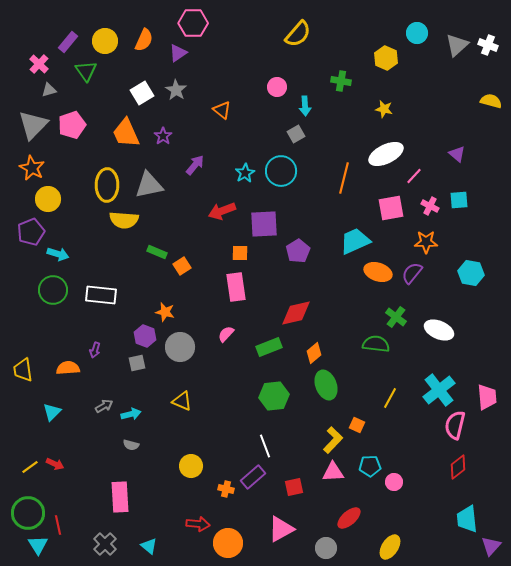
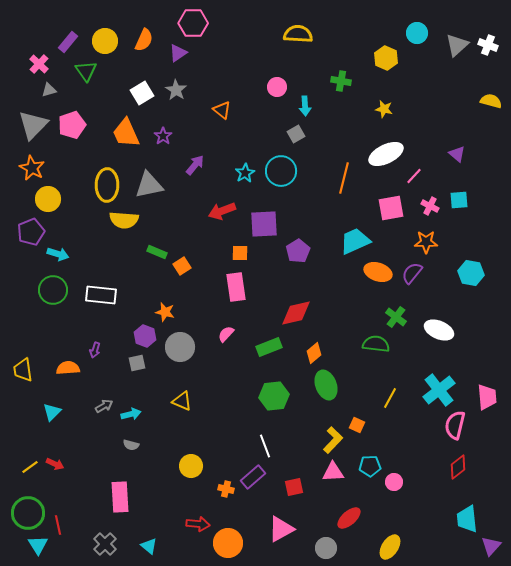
yellow semicircle at (298, 34): rotated 128 degrees counterclockwise
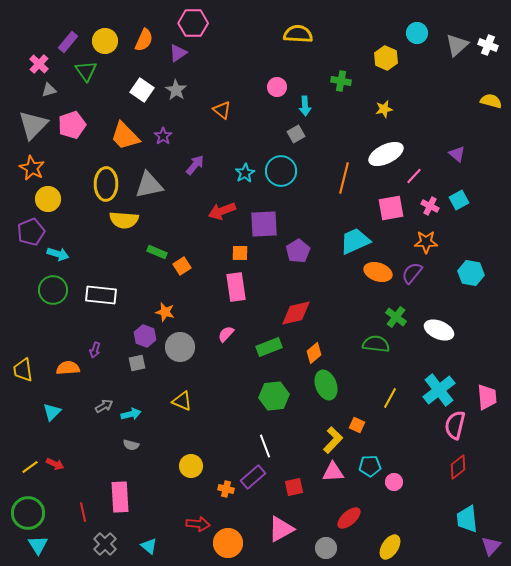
white square at (142, 93): moved 3 px up; rotated 25 degrees counterclockwise
yellow star at (384, 109): rotated 24 degrees counterclockwise
orange trapezoid at (126, 133): moved 1 px left, 3 px down; rotated 20 degrees counterclockwise
yellow ellipse at (107, 185): moved 1 px left, 1 px up
cyan square at (459, 200): rotated 24 degrees counterclockwise
red line at (58, 525): moved 25 px right, 13 px up
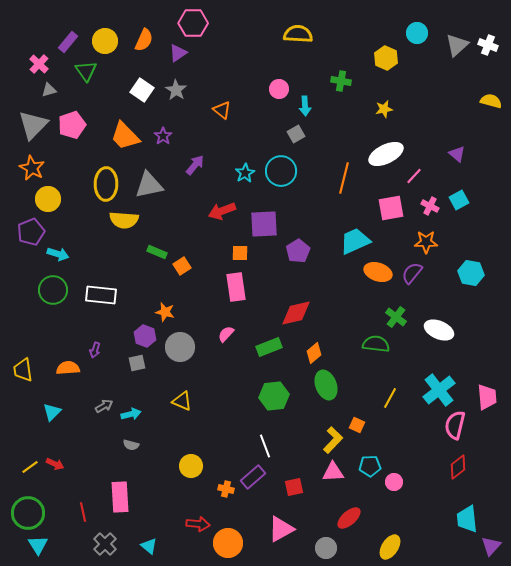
pink circle at (277, 87): moved 2 px right, 2 px down
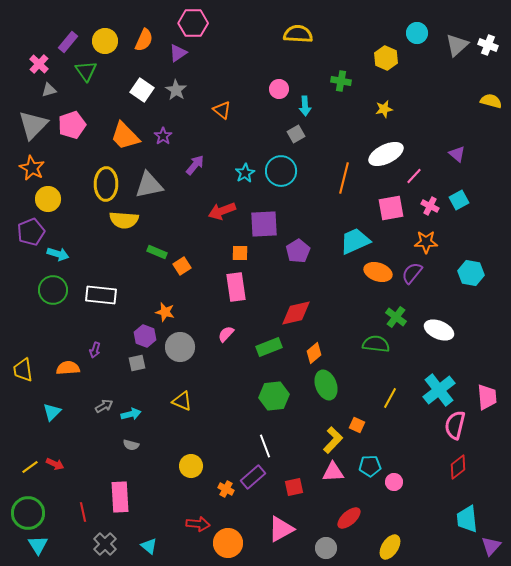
orange cross at (226, 489): rotated 14 degrees clockwise
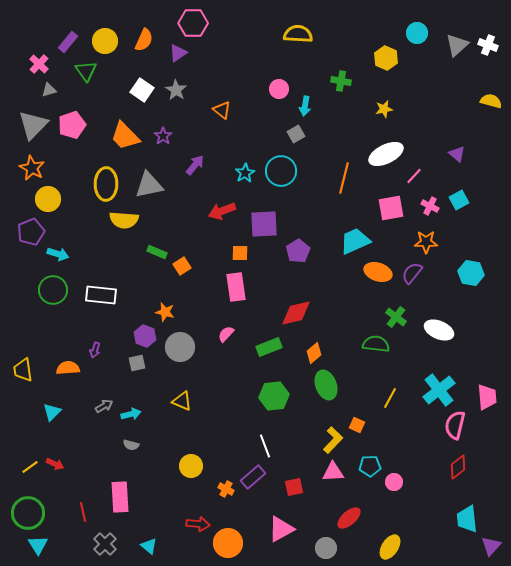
cyan arrow at (305, 106): rotated 12 degrees clockwise
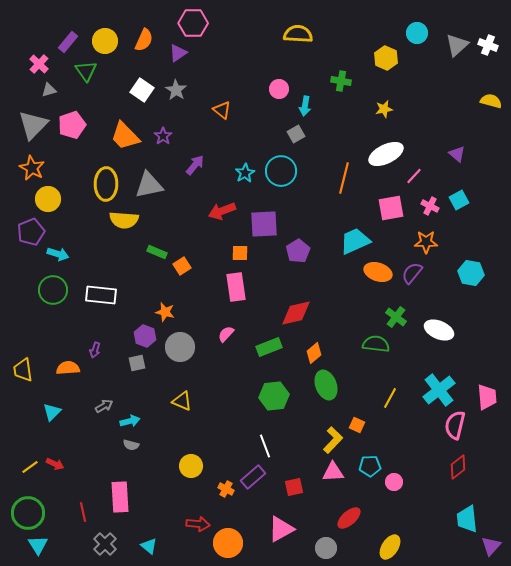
cyan arrow at (131, 414): moved 1 px left, 7 px down
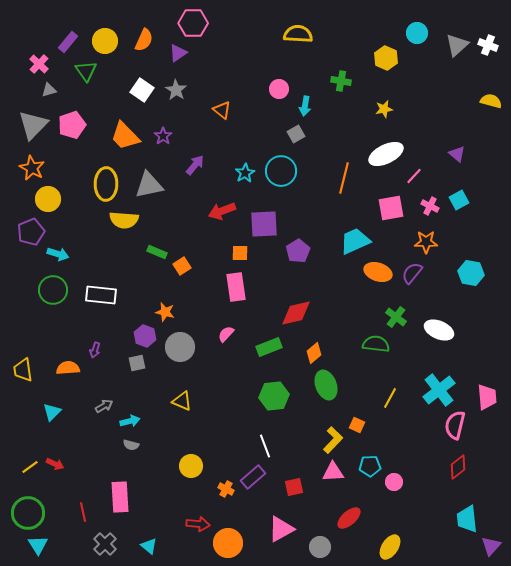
gray circle at (326, 548): moved 6 px left, 1 px up
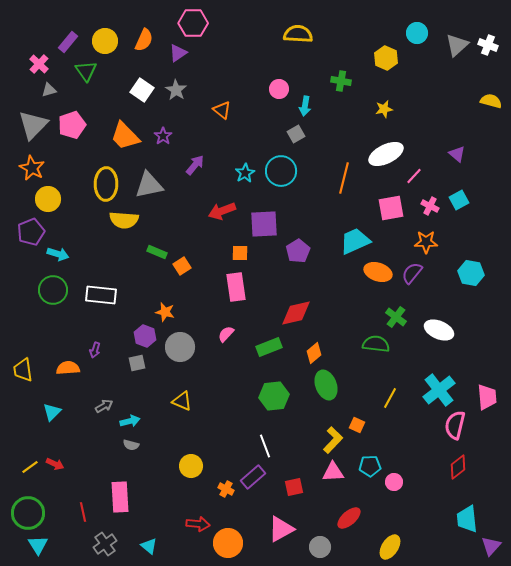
gray cross at (105, 544): rotated 10 degrees clockwise
